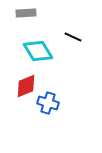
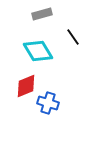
gray rectangle: moved 16 px right, 1 px down; rotated 12 degrees counterclockwise
black line: rotated 30 degrees clockwise
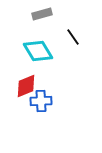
blue cross: moved 7 px left, 2 px up; rotated 20 degrees counterclockwise
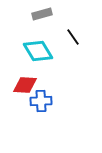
red diamond: moved 1 px left, 1 px up; rotated 25 degrees clockwise
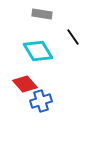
gray rectangle: rotated 24 degrees clockwise
red diamond: moved 1 px up; rotated 45 degrees clockwise
blue cross: rotated 15 degrees counterclockwise
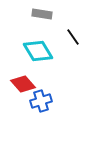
red diamond: moved 2 px left
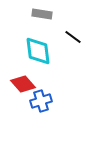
black line: rotated 18 degrees counterclockwise
cyan diamond: rotated 24 degrees clockwise
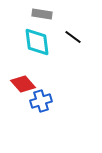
cyan diamond: moved 1 px left, 9 px up
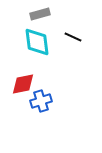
gray rectangle: moved 2 px left; rotated 24 degrees counterclockwise
black line: rotated 12 degrees counterclockwise
red diamond: rotated 60 degrees counterclockwise
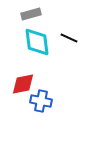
gray rectangle: moved 9 px left
black line: moved 4 px left, 1 px down
blue cross: rotated 30 degrees clockwise
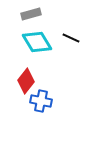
black line: moved 2 px right
cyan diamond: rotated 24 degrees counterclockwise
red diamond: moved 3 px right, 3 px up; rotated 40 degrees counterclockwise
